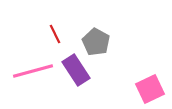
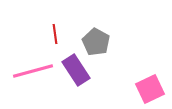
red line: rotated 18 degrees clockwise
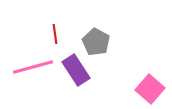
pink line: moved 4 px up
pink square: rotated 24 degrees counterclockwise
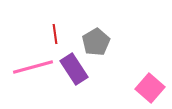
gray pentagon: rotated 12 degrees clockwise
purple rectangle: moved 2 px left, 1 px up
pink square: moved 1 px up
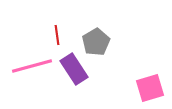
red line: moved 2 px right, 1 px down
pink line: moved 1 px left, 1 px up
pink square: rotated 32 degrees clockwise
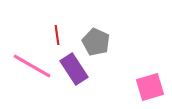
gray pentagon: rotated 16 degrees counterclockwise
pink line: rotated 45 degrees clockwise
pink square: moved 1 px up
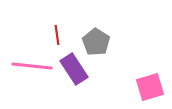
gray pentagon: rotated 8 degrees clockwise
pink line: rotated 24 degrees counterclockwise
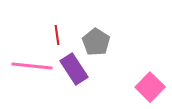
pink square: rotated 28 degrees counterclockwise
